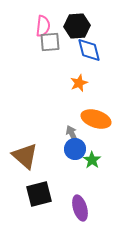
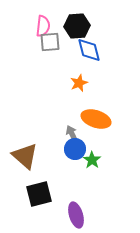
purple ellipse: moved 4 px left, 7 px down
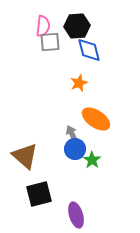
orange ellipse: rotated 16 degrees clockwise
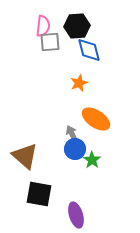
black square: rotated 24 degrees clockwise
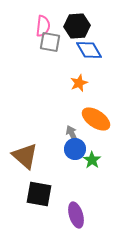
gray square: rotated 15 degrees clockwise
blue diamond: rotated 16 degrees counterclockwise
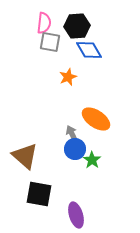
pink semicircle: moved 1 px right, 3 px up
orange star: moved 11 px left, 6 px up
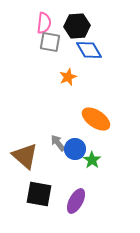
gray arrow: moved 14 px left, 9 px down; rotated 12 degrees counterclockwise
purple ellipse: moved 14 px up; rotated 45 degrees clockwise
